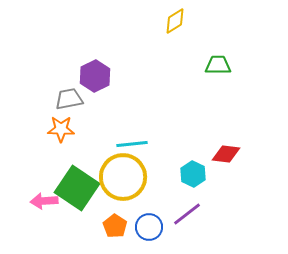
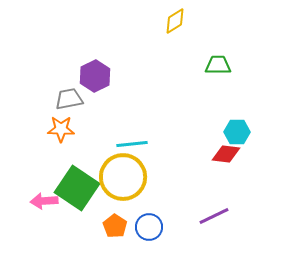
cyan hexagon: moved 44 px right, 42 px up; rotated 25 degrees counterclockwise
purple line: moved 27 px right, 2 px down; rotated 12 degrees clockwise
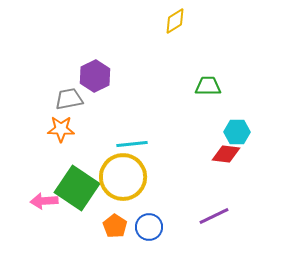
green trapezoid: moved 10 px left, 21 px down
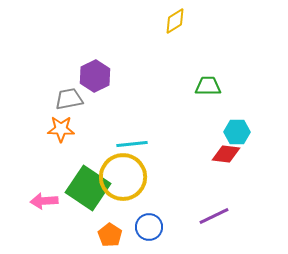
green square: moved 11 px right
orange pentagon: moved 5 px left, 9 px down
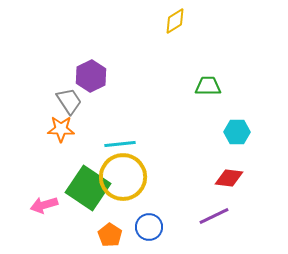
purple hexagon: moved 4 px left
gray trapezoid: moved 2 px down; rotated 68 degrees clockwise
cyan line: moved 12 px left
red diamond: moved 3 px right, 24 px down
pink arrow: moved 4 px down; rotated 12 degrees counterclockwise
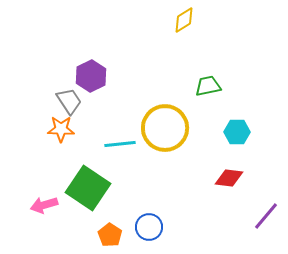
yellow diamond: moved 9 px right, 1 px up
green trapezoid: rotated 12 degrees counterclockwise
yellow circle: moved 42 px right, 49 px up
purple line: moved 52 px right; rotated 24 degrees counterclockwise
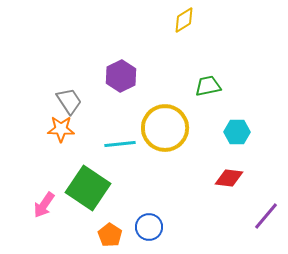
purple hexagon: moved 30 px right
pink arrow: rotated 40 degrees counterclockwise
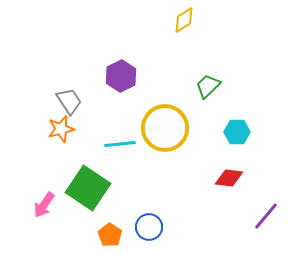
green trapezoid: rotated 32 degrees counterclockwise
orange star: rotated 16 degrees counterclockwise
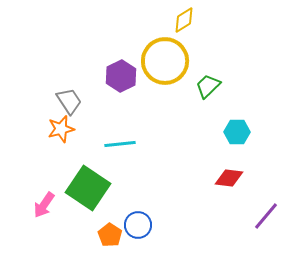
yellow circle: moved 67 px up
blue circle: moved 11 px left, 2 px up
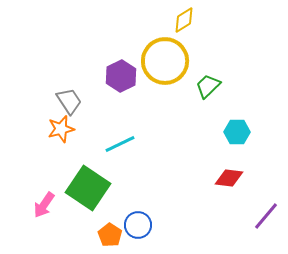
cyan line: rotated 20 degrees counterclockwise
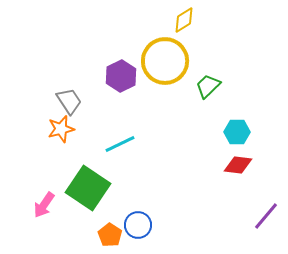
red diamond: moved 9 px right, 13 px up
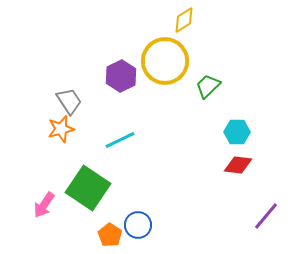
cyan line: moved 4 px up
